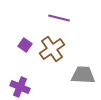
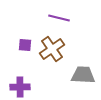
purple square: rotated 32 degrees counterclockwise
purple cross: rotated 24 degrees counterclockwise
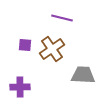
purple line: moved 3 px right
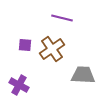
purple cross: moved 1 px left, 2 px up; rotated 30 degrees clockwise
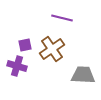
purple square: rotated 16 degrees counterclockwise
purple cross: moved 2 px left, 19 px up; rotated 12 degrees counterclockwise
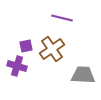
purple square: moved 1 px right, 1 px down
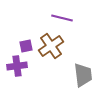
brown cross: moved 1 px left, 3 px up
purple cross: rotated 24 degrees counterclockwise
gray trapezoid: rotated 80 degrees clockwise
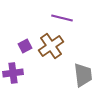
purple square: moved 1 px left; rotated 16 degrees counterclockwise
purple cross: moved 4 px left, 7 px down
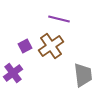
purple line: moved 3 px left, 1 px down
purple cross: rotated 30 degrees counterclockwise
